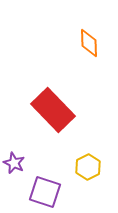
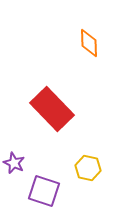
red rectangle: moved 1 px left, 1 px up
yellow hexagon: moved 1 px down; rotated 20 degrees counterclockwise
purple square: moved 1 px left, 1 px up
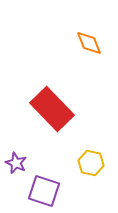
orange diamond: rotated 20 degrees counterclockwise
purple star: moved 2 px right
yellow hexagon: moved 3 px right, 5 px up
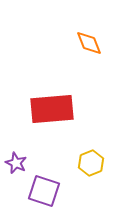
red rectangle: rotated 51 degrees counterclockwise
yellow hexagon: rotated 25 degrees clockwise
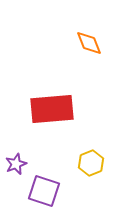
purple star: moved 1 px down; rotated 25 degrees clockwise
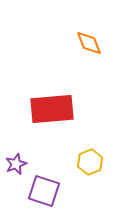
yellow hexagon: moved 1 px left, 1 px up
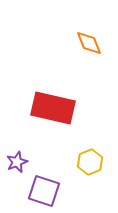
red rectangle: moved 1 px right, 1 px up; rotated 18 degrees clockwise
purple star: moved 1 px right, 2 px up
